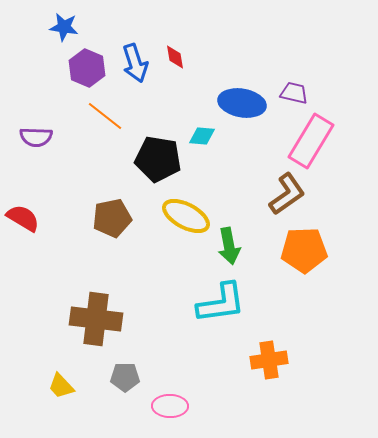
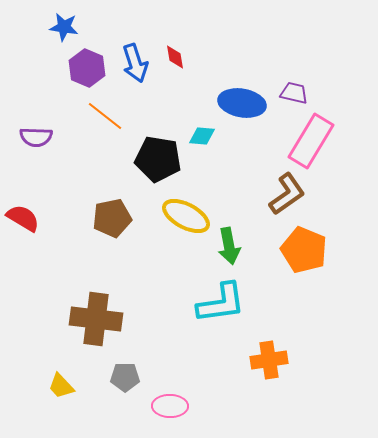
orange pentagon: rotated 24 degrees clockwise
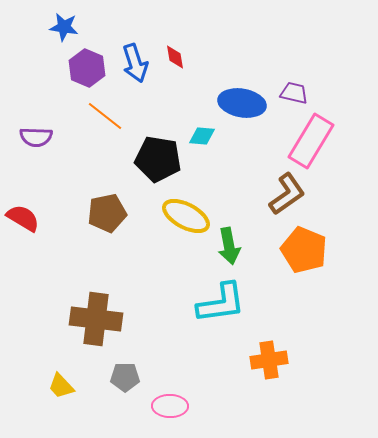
brown pentagon: moved 5 px left, 5 px up
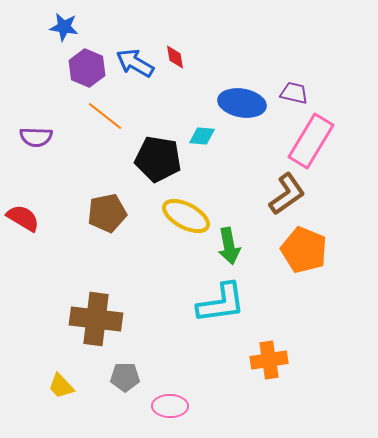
blue arrow: rotated 138 degrees clockwise
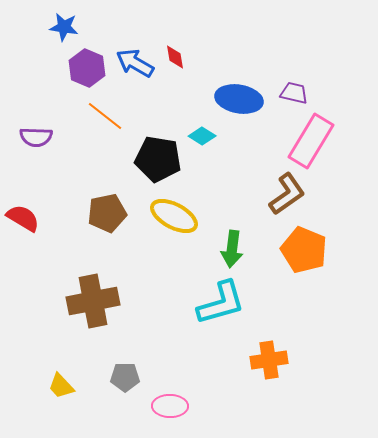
blue ellipse: moved 3 px left, 4 px up
cyan diamond: rotated 28 degrees clockwise
yellow ellipse: moved 12 px left
green arrow: moved 3 px right, 3 px down; rotated 18 degrees clockwise
cyan L-shape: rotated 8 degrees counterclockwise
brown cross: moved 3 px left, 18 px up; rotated 18 degrees counterclockwise
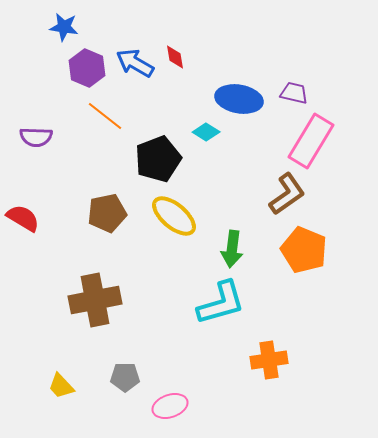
cyan diamond: moved 4 px right, 4 px up
black pentagon: rotated 30 degrees counterclockwise
yellow ellipse: rotated 12 degrees clockwise
brown cross: moved 2 px right, 1 px up
pink ellipse: rotated 20 degrees counterclockwise
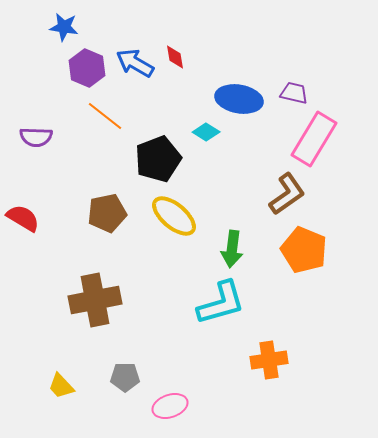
pink rectangle: moved 3 px right, 2 px up
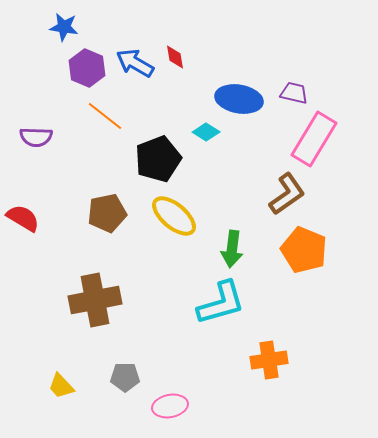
pink ellipse: rotated 8 degrees clockwise
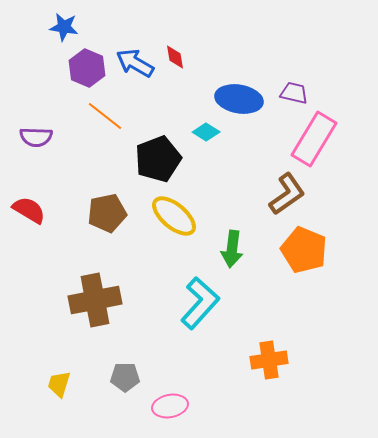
red semicircle: moved 6 px right, 8 px up
cyan L-shape: moved 21 px left; rotated 32 degrees counterclockwise
yellow trapezoid: moved 2 px left, 2 px up; rotated 60 degrees clockwise
